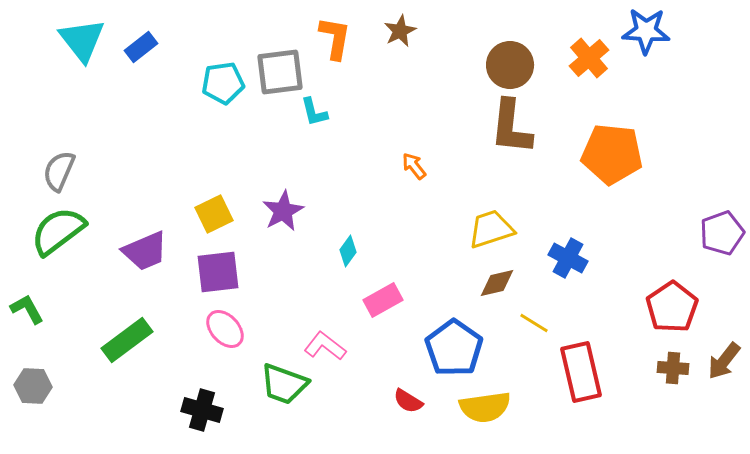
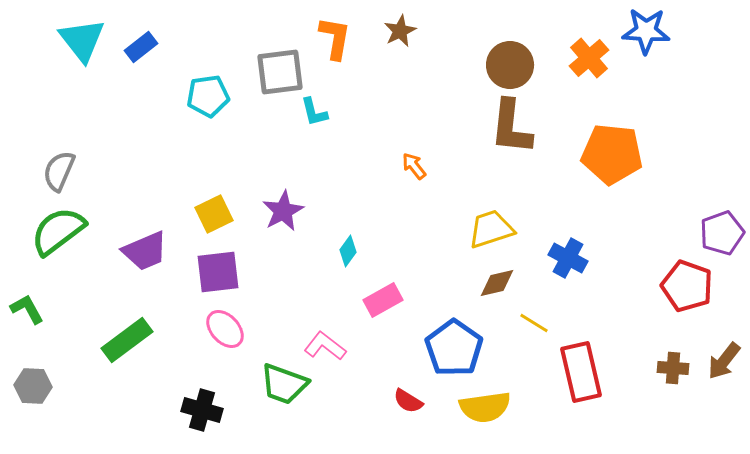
cyan pentagon: moved 15 px left, 13 px down
red pentagon: moved 15 px right, 21 px up; rotated 18 degrees counterclockwise
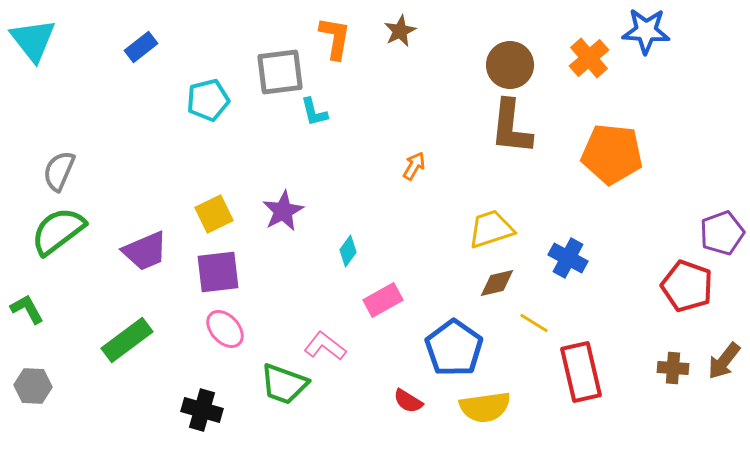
cyan triangle: moved 49 px left
cyan pentagon: moved 4 px down; rotated 6 degrees counterclockwise
orange arrow: rotated 68 degrees clockwise
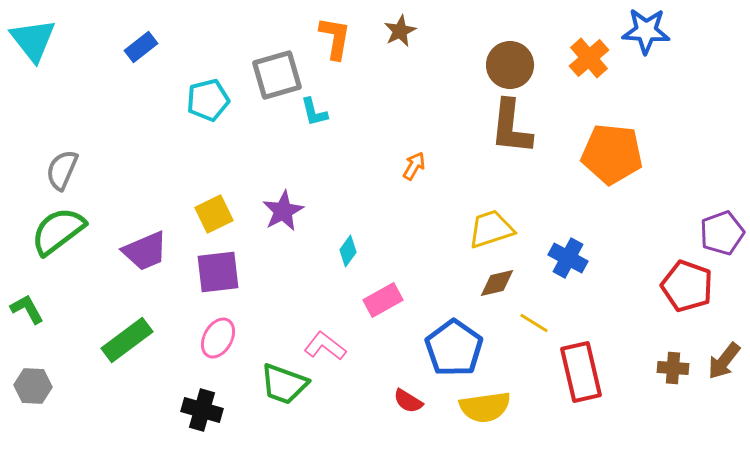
gray square: moved 3 px left, 3 px down; rotated 9 degrees counterclockwise
gray semicircle: moved 3 px right, 1 px up
pink ellipse: moved 7 px left, 9 px down; rotated 72 degrees clockwise
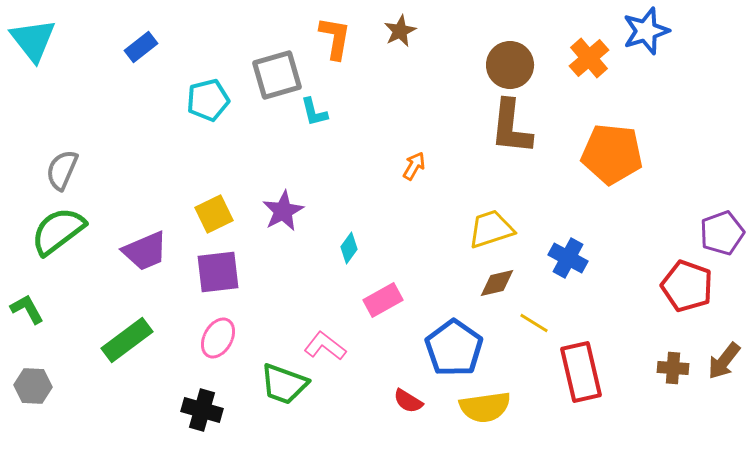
blue star: rotated 21 degrees counterclockwise
cyan diamond: moved 1 px right, 3 px up
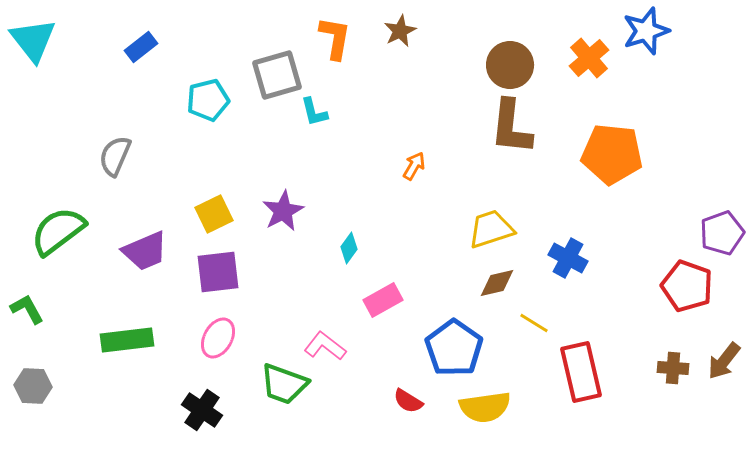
gray semicircle: moved 53 px right, 14 px up
green rectangle: rotated 30 degrees clockwise
black cross: rotated 18 degrees clockwise
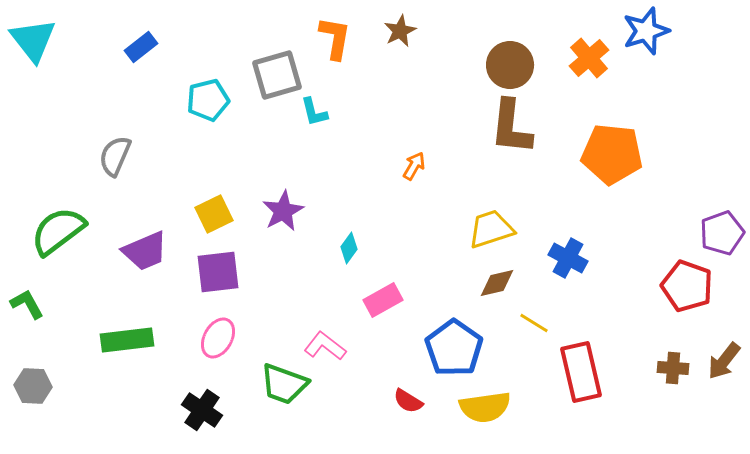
green L-shape: moved 5 px up
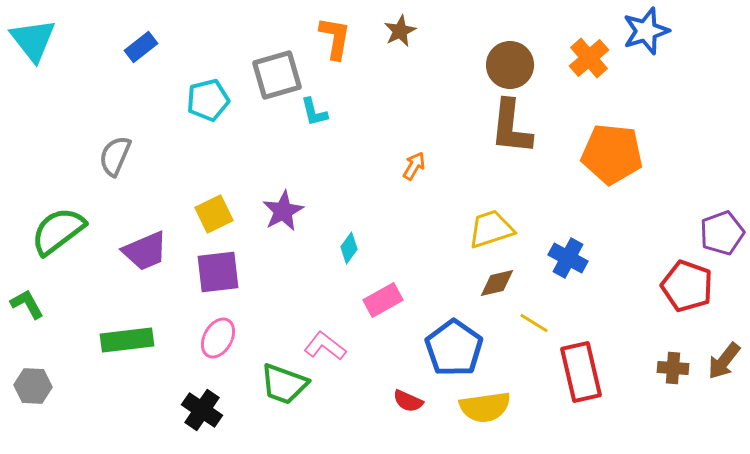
red semicircle: rotated 8 degrees counterclockwise
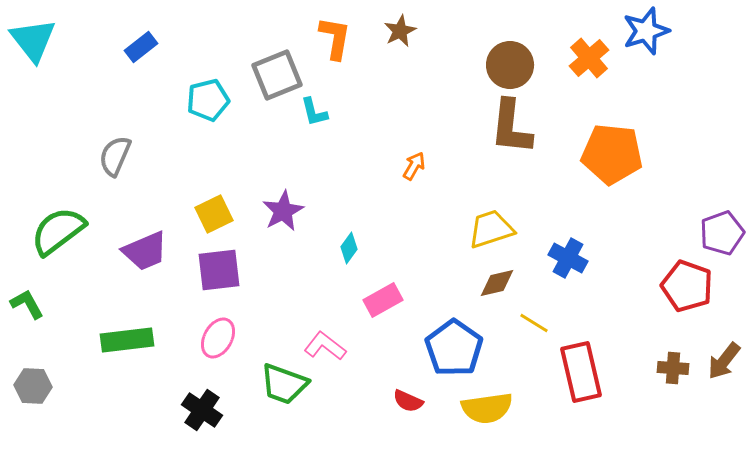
gray square: rotated 6 degrees counterclockwise
purple square: moved 1 px right, 2 px up
yellow semicircle: moved 2 px right, 1 px down
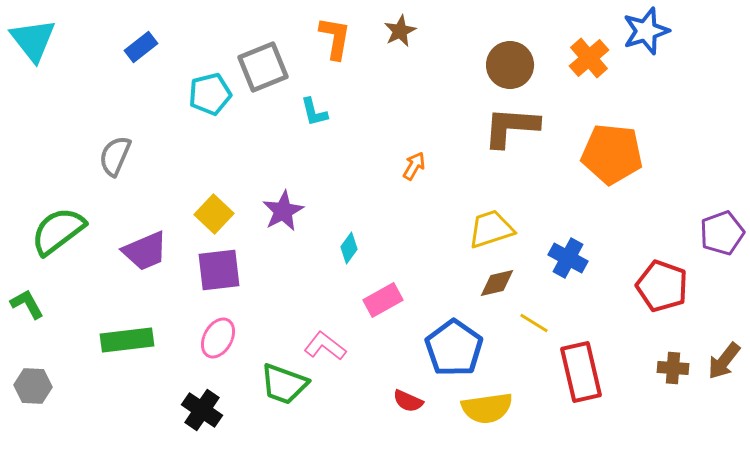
gray square: moved 14 px left, 8 px up
cyan pentagon: moved 2 px right, 6 px up
brown L-shape: rotated 88 degrees clockwise
yellow square: rotated 21 degrees counterclockwise
red pentagon: moved 25 px left
